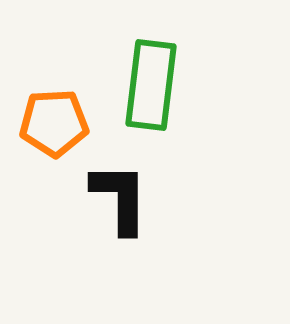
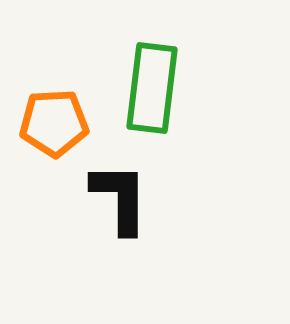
green rectangle: moved 1 px right, 3 px down
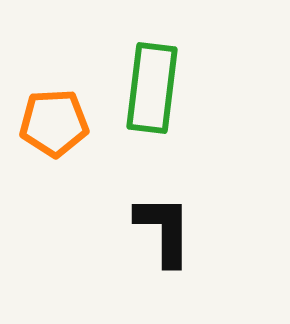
black L-shape: moved 44 px right, 32 px down
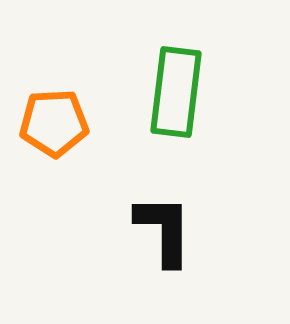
green rectangle: moved 24 px right, 4 px down
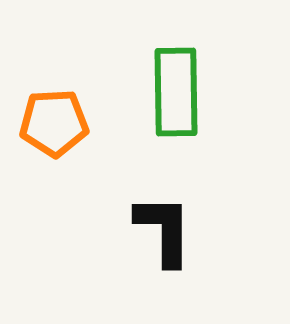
green rectangle: rotated 8 degrees counterclockwise
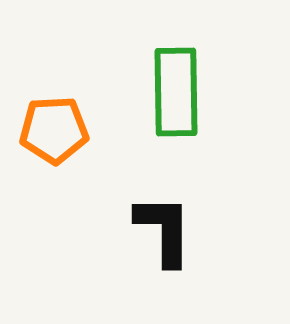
orange pentagon: moved 7 px down
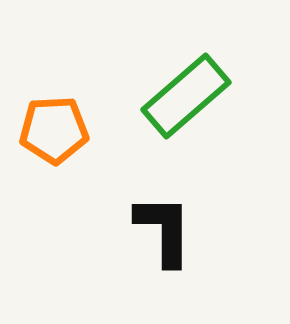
green rectangle: moved 10 px right, 4 px down; rotated 50 degrees clockwise
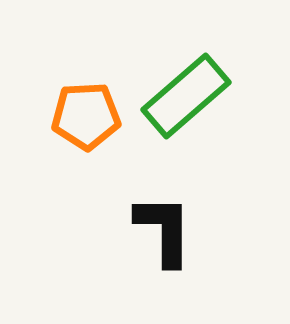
orange pentagon: moved 32 px right, 14 px up
